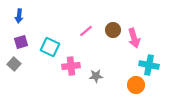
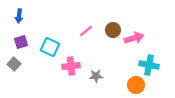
pink arrow: rotated 90 degrees counterclockwise
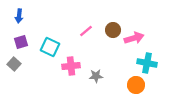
cyan cross: moved 2 px left, 2 px up
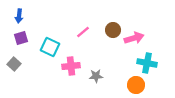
pink line: moved 3 px left, 1 px down
purple square: moved 4 px up
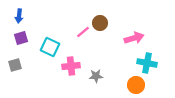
brown circle: moved 13 px left, 7 px up
gray square: moved 1 px right, 1 px down; rotated 32 degrees clockwise
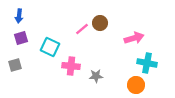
pink line: moved 1 px left, 3 px up
pink cross: rotated 12 degrees clockwise
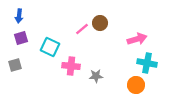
pink arrow: moved 3 px right, 1 px down
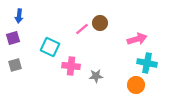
purple square: moved 8 px left
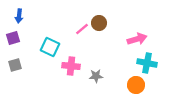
brown circle: moved 1 px left
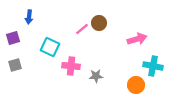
blue arrow: moved 10 px right, 1 px down
cyan cross: moved 6 px right, 3 px down
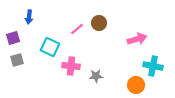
pink line: moved 5 px left
gray square: moved 2 px right, 5 px up
